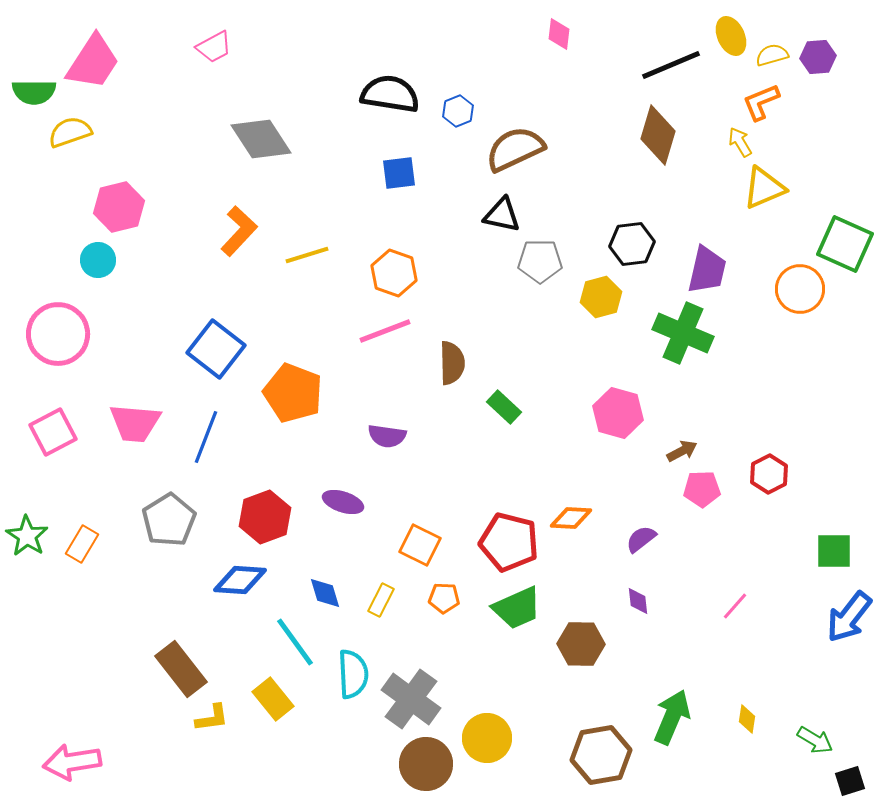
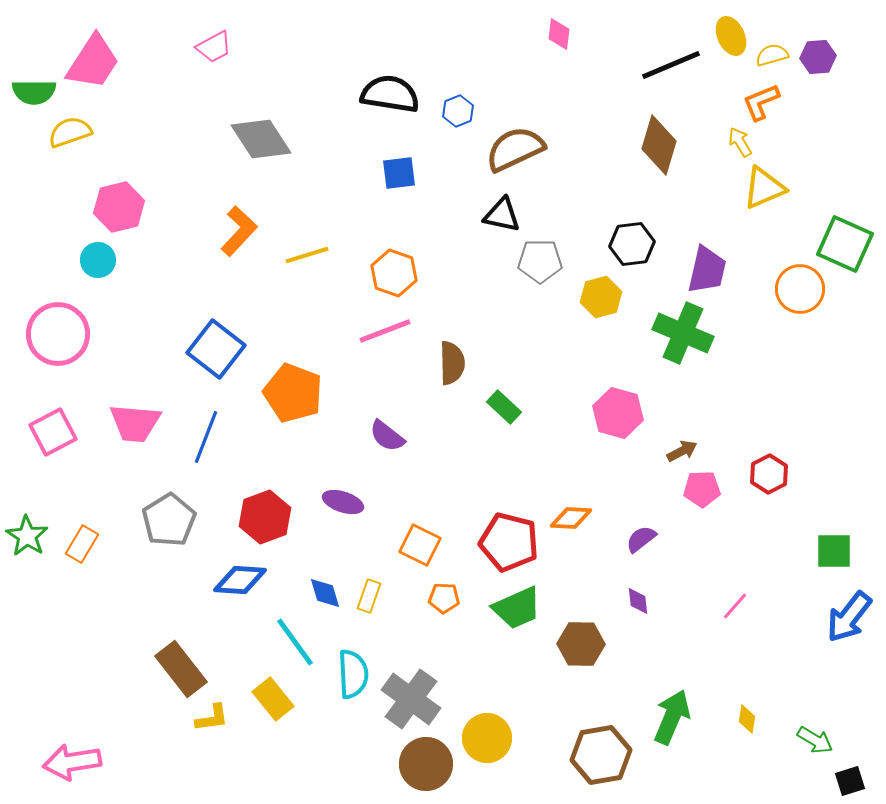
brown diamond at (658, 135): moved 1 px right, 10 px down
purple semicircle at (387, 436): rotated 30 degrees clockwise
yellow rectangle at (381, 600): moved 12 px left, 4 px up; rotated 8 degrees counterclockwise
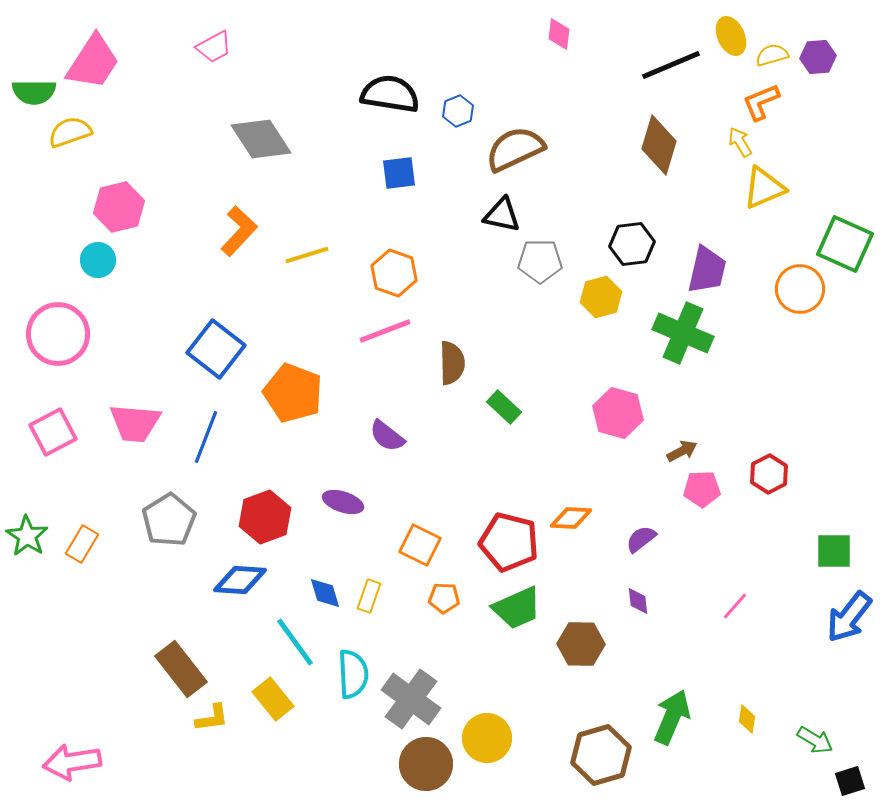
brown hexagon at (601, 755): rotated 6 degrees counterclockwise
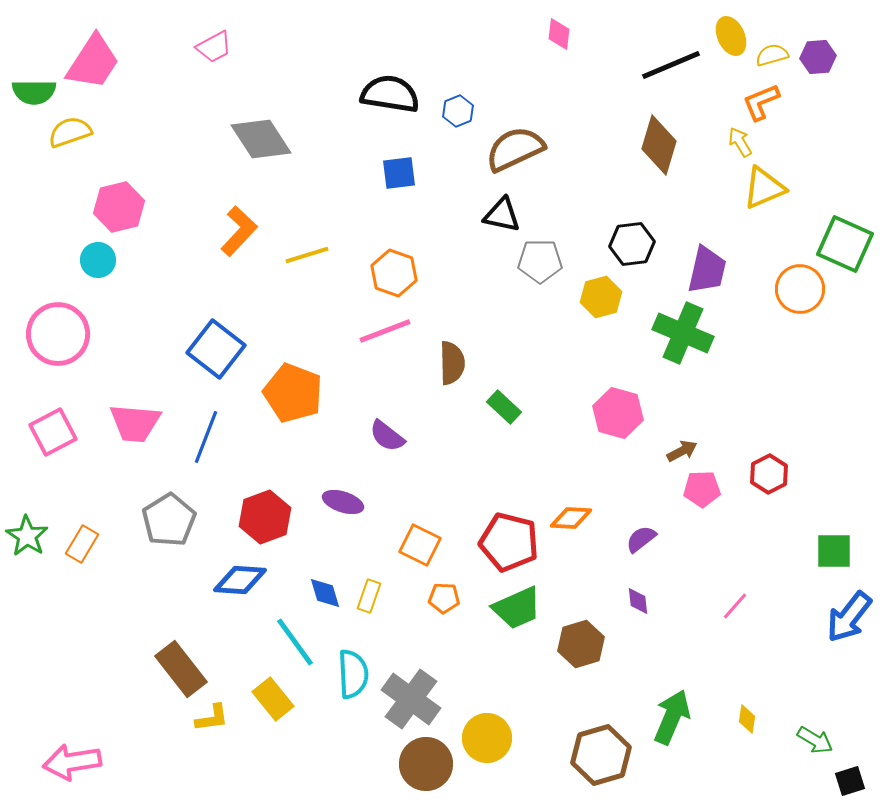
brown hexagon at (581, 644): rotated 18 degrees counterclockwise
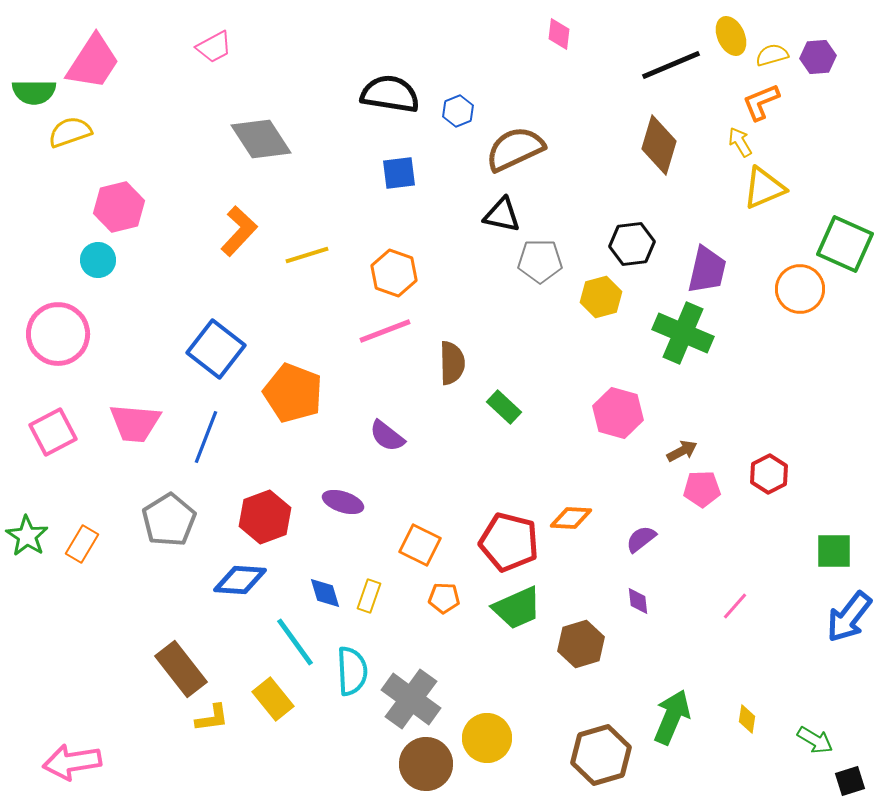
cyan semicircle at (353, 674): moved 1 px left, 3 px up
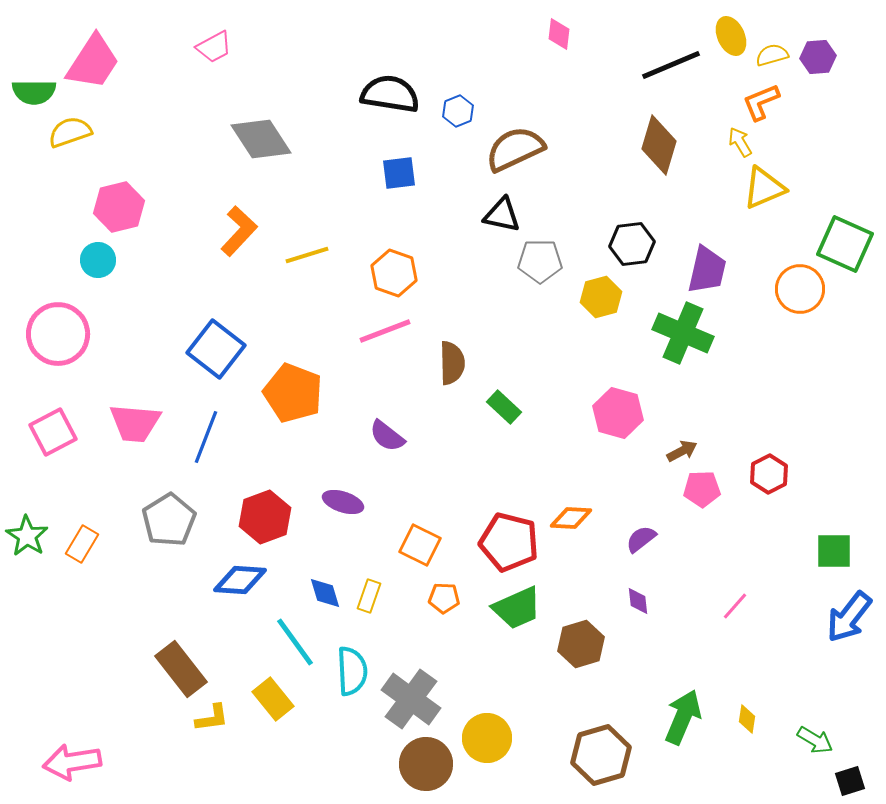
green arrow at (672, 717): moved 11 px right
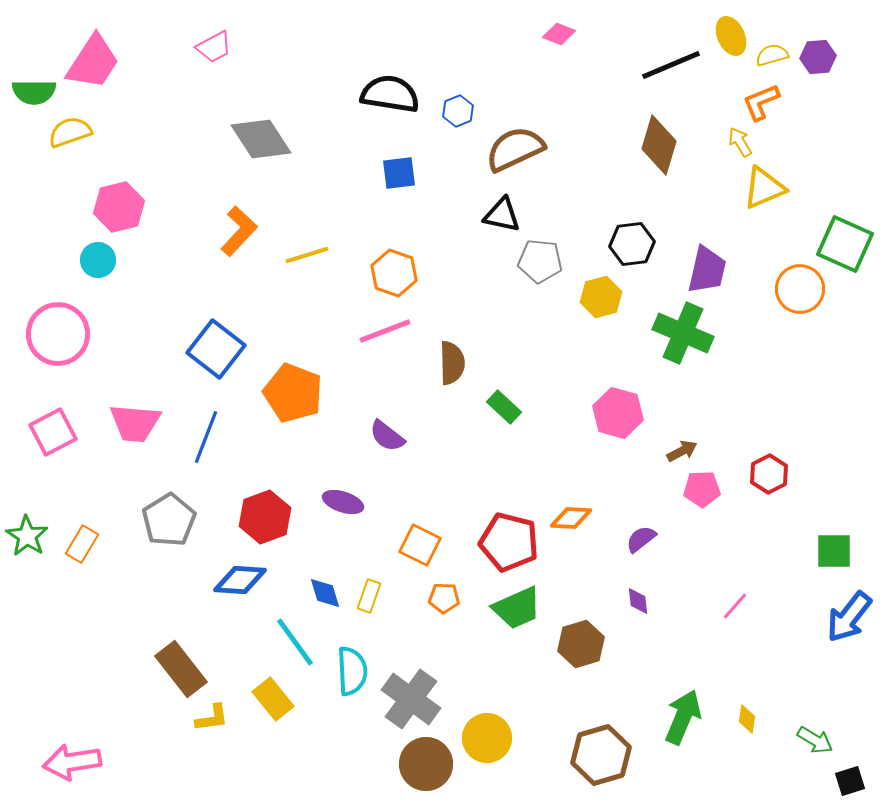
pink diamond at (559, 34): rotated 76 degrees counterclockwise
gray pentagon at (540, 261): rotated 6 degrees clockwise
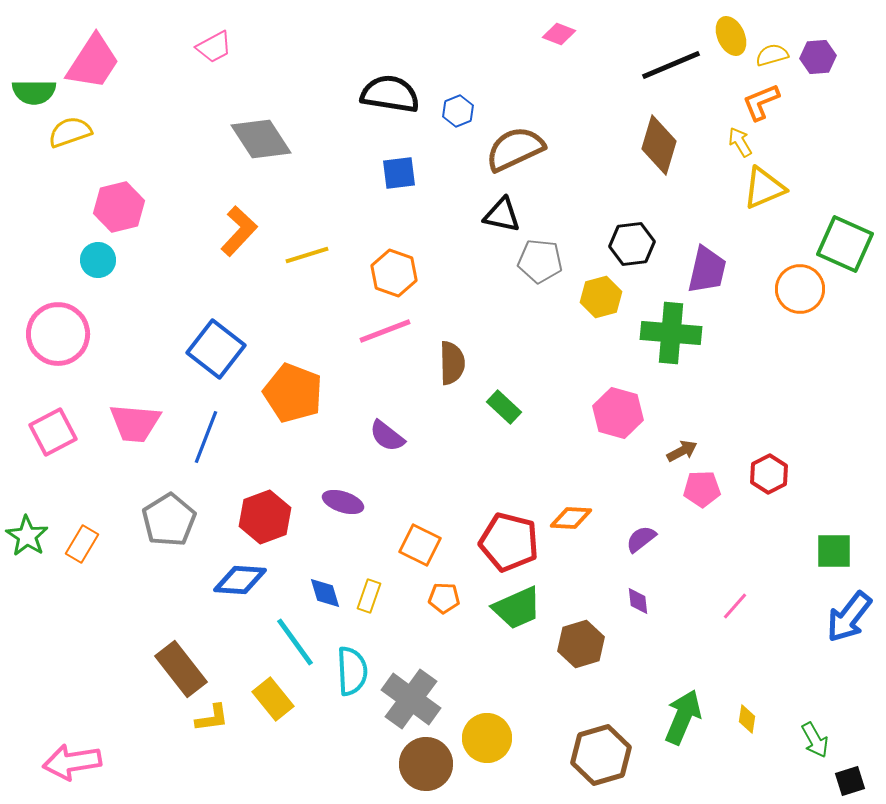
green cross at (683, 333): moved 12 px left; rotated 18 degrees counterclockwise
green arrow at (815, 740): rotated 30 degrees clockwise
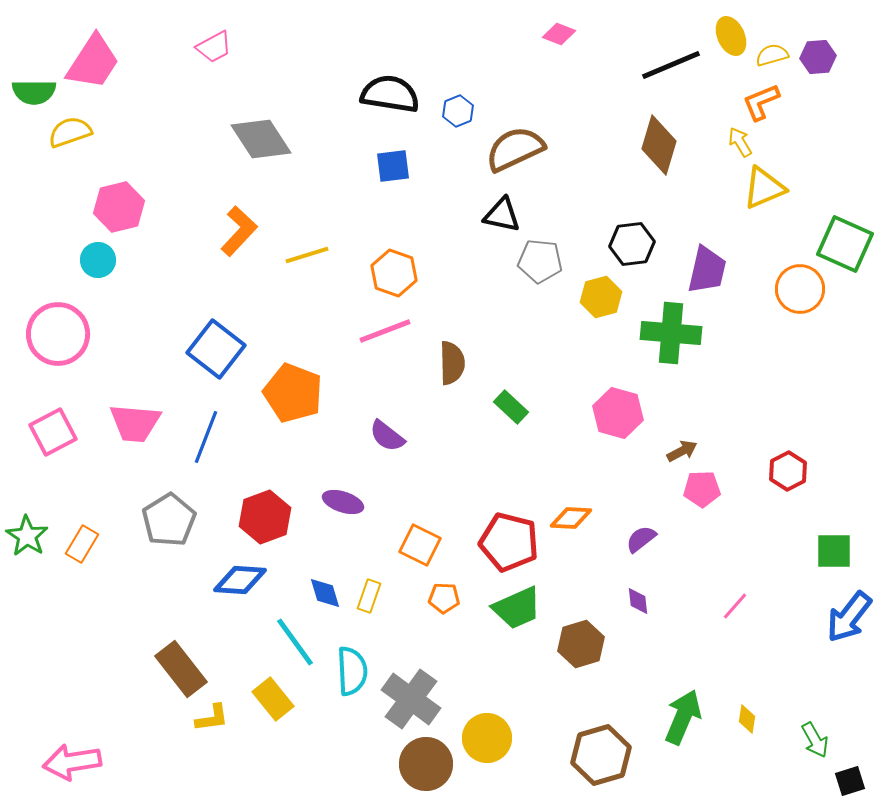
blue square at (399, 173): moved 6 px left, 7 px up
green rectangle at (504, 407): moved 7 px right
red hexagon at (769, 474): moved 19 px right, 3 px up
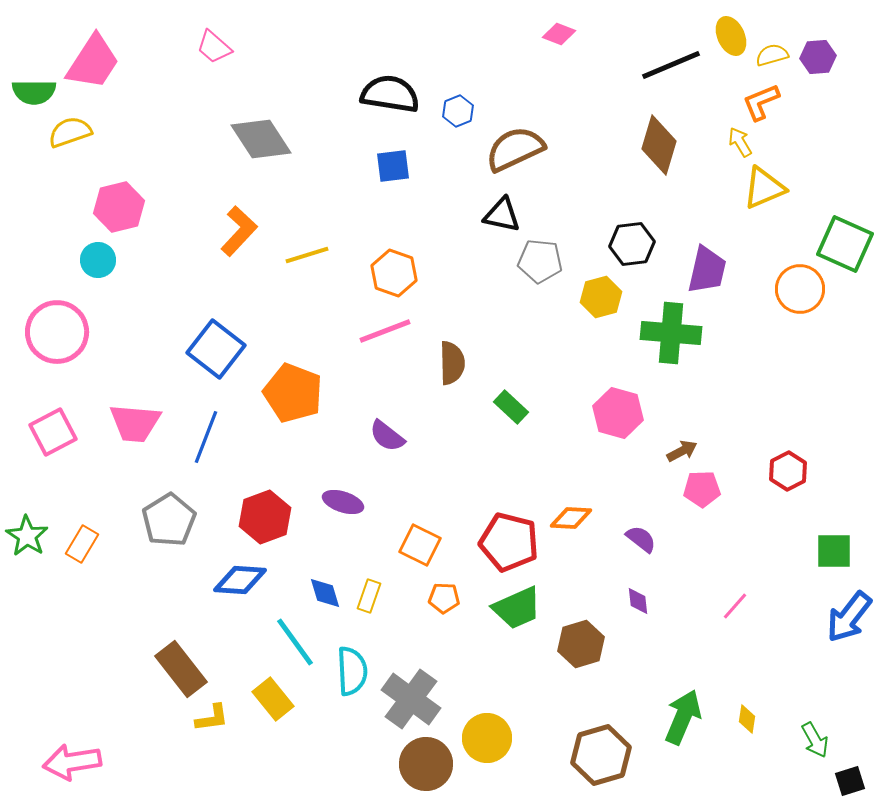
pink trapezoid at (214, 47): rotated 69 degrees clockwise
pink circle at (58, 334): moved 1 px left, 2 px up
purple semicircle at (641, 539): rotated 76 degrees clockwise
